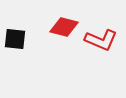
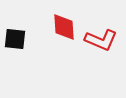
red diamond: rotated 72 degrees clockwise
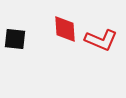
red diamond: moved 1 px right, 2 px down
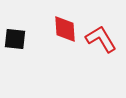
red L-shape: moved 1 px up; rotated 144 degrees counterclockwise
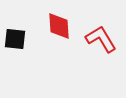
red diamond: moved 6 px left, 3 px up
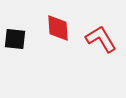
red diamond: moved 1 px left, 2 px down
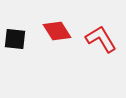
red diamond: moved 1 px left, 3 px down; rotated 28 degrees counterclockwise
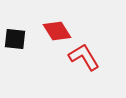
red L-shape: moved 17 px left, 18 px down
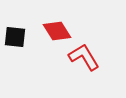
black square: moved 2 px up
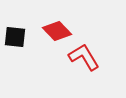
red diamond: rotated 12 degrees counterclockwise
